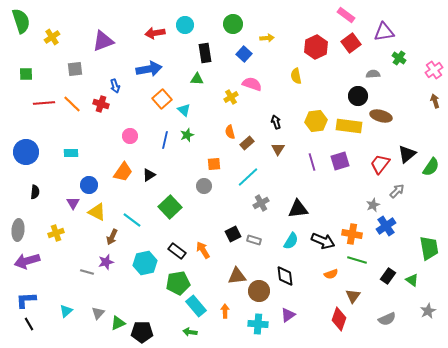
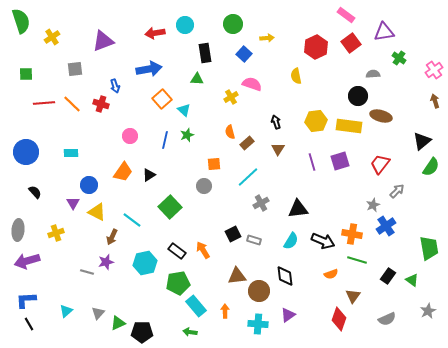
black triangle at (407, 154): moved 15 px right, 13 px up
black semicircle at (35, 192): rotated 48 degrees counterclockwise
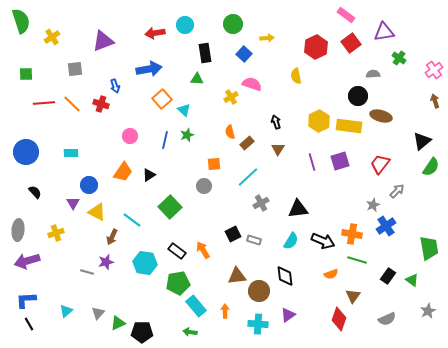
yellow hexagon at (316, 121): moved 3 px right; rotated 20 degrees counterclockwise
cyan hexagon at (145, 263): rotated 20 degrees clockwise
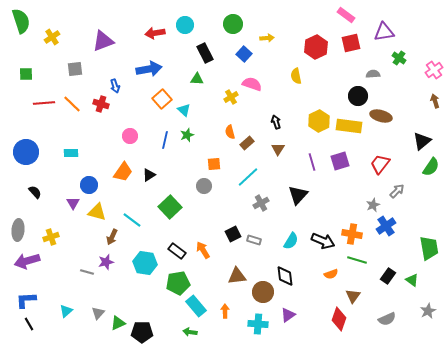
red square at (351, 43): rotated 24 degrees clockwise
black rectangle at (205, 53): rotated 18 degrees counterclockwise
black triangle at (298, 209): moved 14 px up; rotated 40 degrees counterclockwise
yellow triangle at (97, 212): rotated 12 degrees counterclockwise
yellow cross at (56, 233): moved 5 px left, 4 px down
brown circle at (259, 291): moved 4 px right, 1 px down
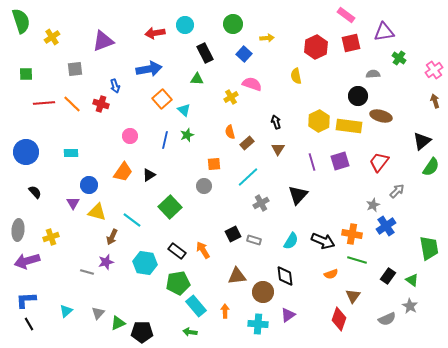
red trapezoid at (380, 164): moved 1 px left, 2 px up
gray star at (428, 311): moved 18 px left, 5 px up; rotated 14 degrees counterclockwise
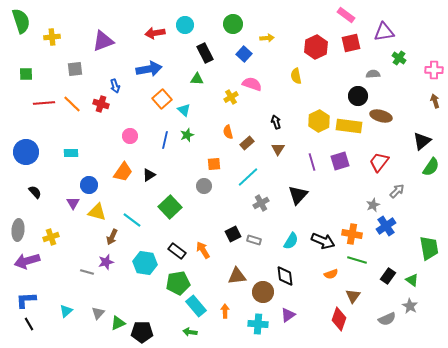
yellow cross at (52, 37): rotated 28 degrees clockwise
pink cross at (434, 70): rotated 36 degrees clockwise
orange semicircle at (230, 132): moved 2 px left
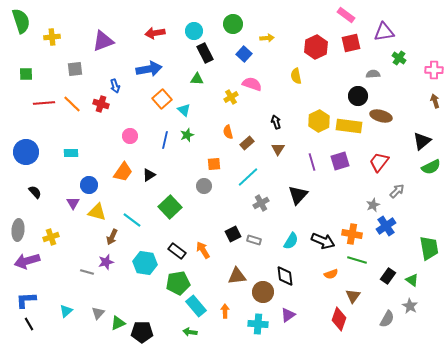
cyan circle at (185, 25): moved 9 px right, 6 px down
green semicircle at (431, 167): rotated 30 degrees clockwise
gray semicircle at (387, 319): rotated 36 degrees counterclockwise
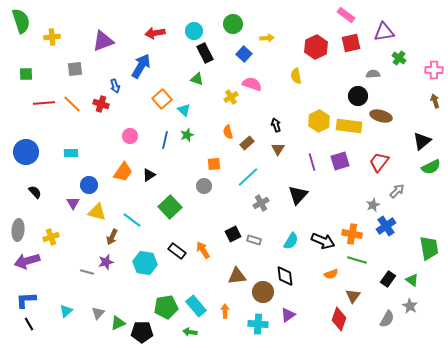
blue arrow at (149, 69): moved 8 px left, 3 px up; rotated 50 degrees counterclockwise
green triangle at (197, 79): rotated 16 degrees clockwise
black arrow at (276, 122): moved 3 px down
black rectangle at (388, 276): moved 3 px down
green pentagon at (178, 283): moved 12 px left, 24 px down
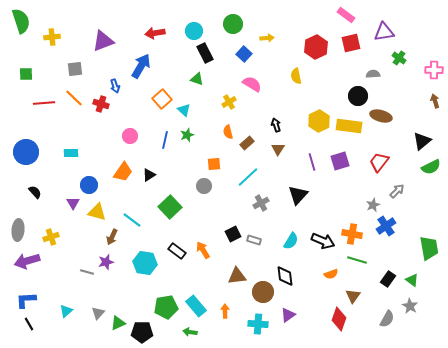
pink semicircle at (252, 84): rotated 12 degrees clockwise
yellow cross at (231, 97): moved 2 px left, 5 px down
orange line at (72, 104): moved 2 px right, 6 px up
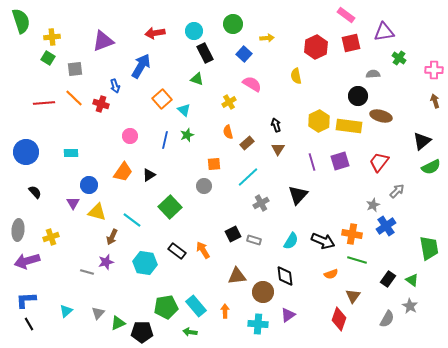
green square at (26, 74): moved 22 px right, 16 px up; rotated 32 degrees clockwise
